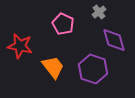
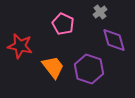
gray cross: moved 1 px right
purple hexagon: moved 4 px left
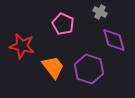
gray cross: rotated 24 degrees counterclockwise
red star: moved 2 px right
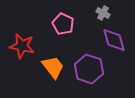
gray cross: moved 3 px right, 1 px down
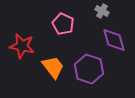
gray cross: moved 1 px left, 2 px up
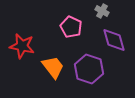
pink pentagon: moved 8 px right, 3 px down
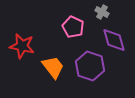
gray cross: moved 1 px down
pink pentagon: moved 2 px right
purple hexagon: moved 1 px right, 3 px up
